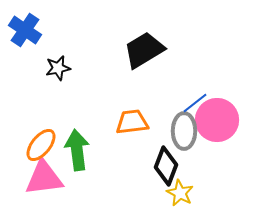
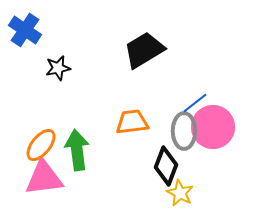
pink circle: moved 4 px left, 7 px down
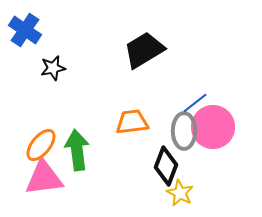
black star: moved 5 px left
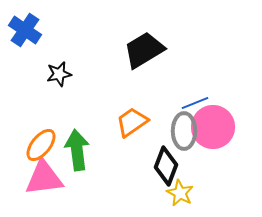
black star: moved 6 px right, 6 px down
blue line: rotated 16 degrees clockwise
orange trapezoid: rotated 28 degrees counterclockwise
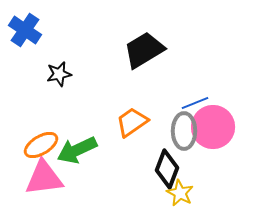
orange ellipse: rotated 20 degrees clockwise
green arrow: rotated 108 degrees counterclockwise
black diamond: moved 1 px right, 3 px down
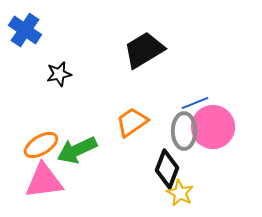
pink triangle: moved 3 px down
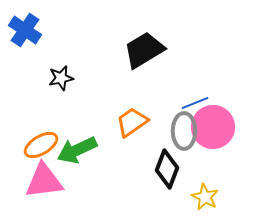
black star: moved 2 px right, 4 px down
yellow star: moved 25 px right, 4 px down
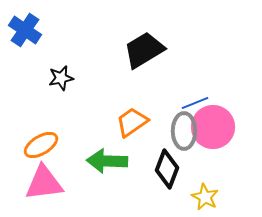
green arrow: moved 30 px right, 11 px down; rotated 27 degrees clockwise
pink triangle: moved 2 px down
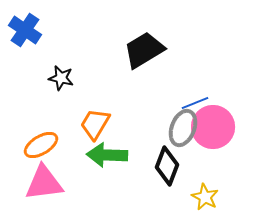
black star: rotated 25 degrees clockwise
orange trapezoid: moved 37 px left, 2 px down; rotated 24 degrees counterclockwise
gray ellipse: moved 1 px left, 3 px up; rotated 21 degrees clockwise
green arrow: moved 6 px up
black diamond: moved 3 px up
